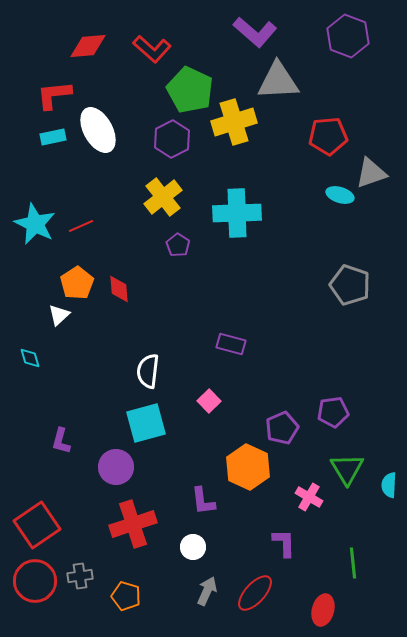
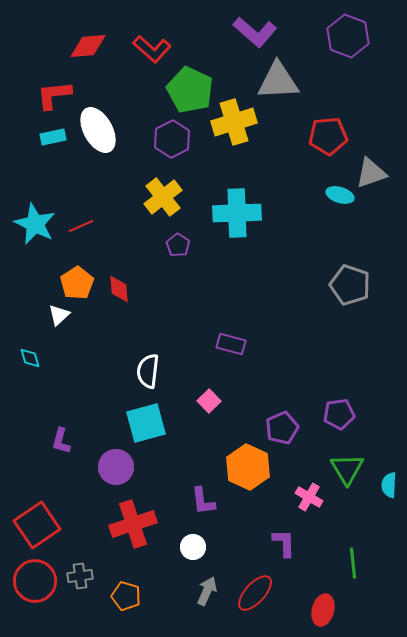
purple pentagon at (333, 412): moved 6 px right, 2 px down
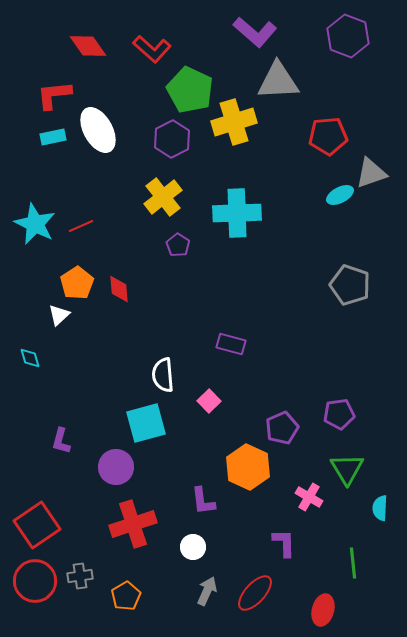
red diamond at (88, 46): rotated 60 degrees clockwise
cyan ellipse at (340, 195): rotated 44 degrees counterclockwise
white semicircle at (148, 371): moved 15 px right, 4 px down; rotated 12 degrees counterclockwise
cyan semicircle at (389, 485): moved 9 px left, 23 px down
orange pentagon at (126, 596): rotated 24 degrees clockwise
